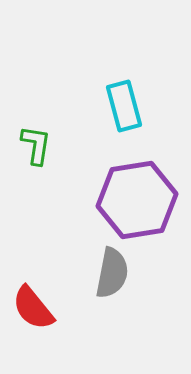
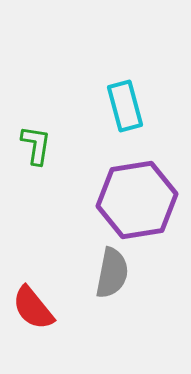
cyan rectangle: moved 1 px right
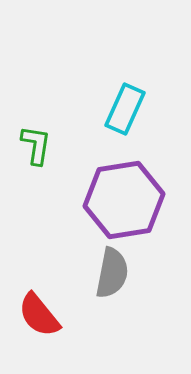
cyan rectangle: moved 3 px down; rotated 39 degrees clockwise
purple hexagon: moved 13 px left
red semicircle: moved 6 px right, 7 px down
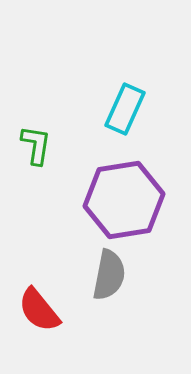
gray semicircle: moved 3 px left, 2 px down
red semicircle: moved 5 px up
